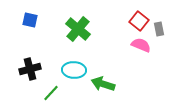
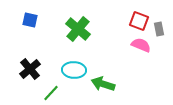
red square: rotated 18 degrees counterclockwise
black cross: rotated 25 degrees counterclockwise
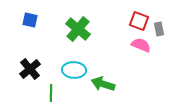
green line: rotated 42 degrees counterclockwise
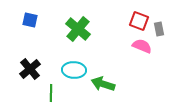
pink semicircle: moved 1 px right, 1 px down
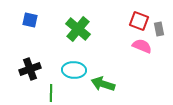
black cross: rotated 20 degrees clockwise
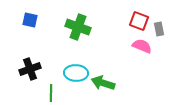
green cross: moved 2 px up; rotated 20 degrees counterclockwise
cyan ellipse: moved 2 px right, 3 px down
green arrow: moved 1 px up
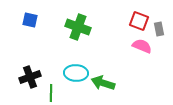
black cross: moved 8 px down
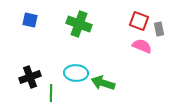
green cross: moved 1 px right, 3 px up
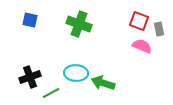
green line: rotated 60 degrees clockwise
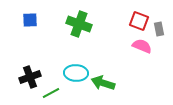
blue square: rotated 14 degrees counterclockwise
